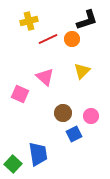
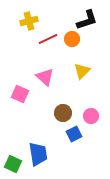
green square: rotated 18 degrees counterclockwise
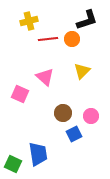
red line: rotated 18 degrees clockwise
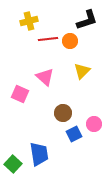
orange circle: moved 2 px left, 2 px down
pink circle: moved 3 px right, 8 px down
blue trapezoid: moved 1 px right
green square: rotated 18 degrees clockwise
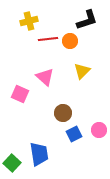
pink circle: moved 5 px right, 6 px down
green square: moved 1 px left, 1 px up
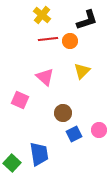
yellow cross: moved 13 px right, 6 px up; rotated 36 degrees counterclockwise
pink square: moved 6 px down
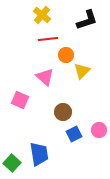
orange circle: moved 4 px left, 14 px down
brown circle: moved 1 px up
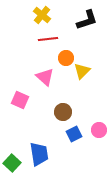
orange circle: moved 3 px down
